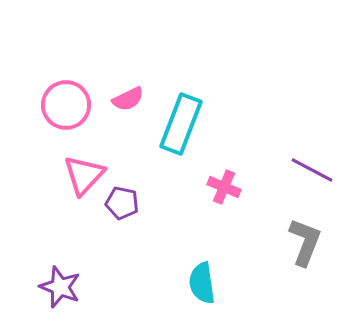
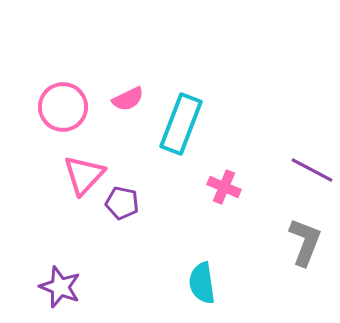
pink circle: moved 3 px left, 2 px down
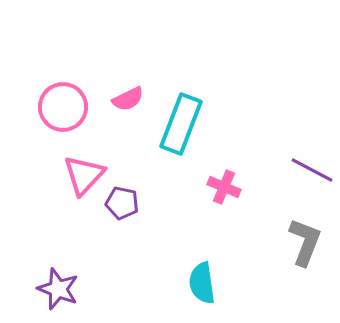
purple star: moved 2 px left, 2 px down
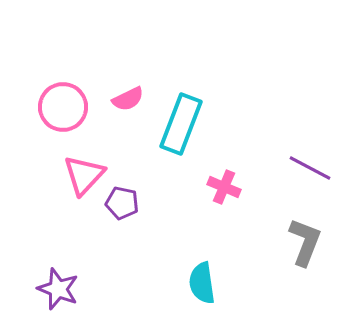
purple line: moved 2 px left, 2 px up
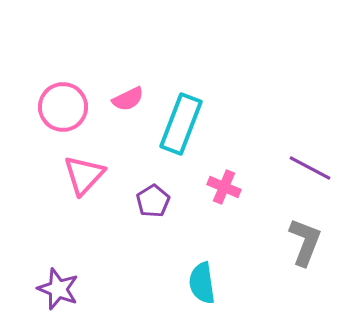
purple pentagon: moved 31 px right, 2 px up; rotated 28 degrees clockwise
